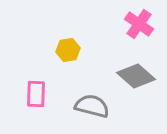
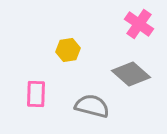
gray diamond: moved 5 px left, 2 px up
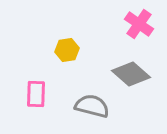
yellow hexagon: moved 1 px left
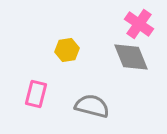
gray diamond: moved 17 px up; rotated 27 degrees clockwise
pink rectangle: rotated 12 degrees clockwise
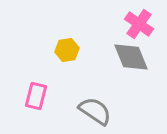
pink rectangle: moved 2 px down
gray semicircle: moved 3 px right, 5 px down; rotated 20 degrees clockwise
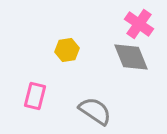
pink rectangle: moved 1 px left
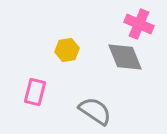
pink cross: rotated 12 degrees counterclockwise
gray diamond: moved 6 px left
pink rectangle: moved 4 px up
